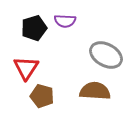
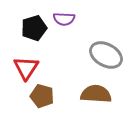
purple semicircle: moved 1 px left, 2 px up
brown semicircle: moved 1 px right, 3 px down
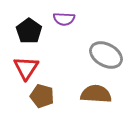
black pentagon: moved 5 px left, 3 px down; rotated 20 degrees counterclockwise
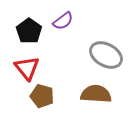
purple semicircle: moved 1 px left, 2 px down; rotated 40 degrees counterclockwise
red triangle: moved 1 px right; rotated 12 degrees counterclockwise
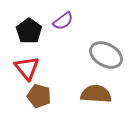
brown pentagon: moved 3 px left
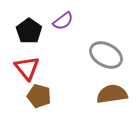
brown semicircle: moved 16 px right; rotated 12 degrees counterclockwise
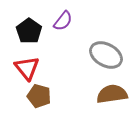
purple semicircle: rotated 15 degrees counterclockwise
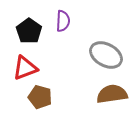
purple semicircle: rotated 35 degrees counterclockwise
red triangle: moved 2 px left; rotated 48 degrees clockwise
brown pentagon: moved 1 px right, 1 px down
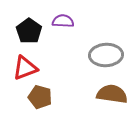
purple semicircle: rotated 90 degrees counterclockwise
gray ellipse: rotated 32 degrees counterclockwise
brown semicircle: rotated 16 degrees clockwise
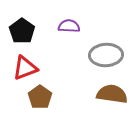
purple semicircle: moved 6 px right, 5 px down
black pentagon: moved 7 px left
brown pentagon: rotated 20 degrees clockwise
